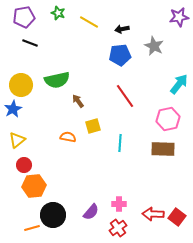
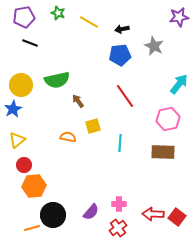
brown rectangle: moved 3 px down
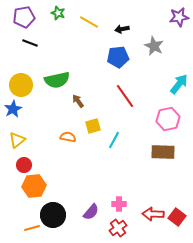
blue pentagon: moved 2 px left, 2 px down
cyan line: moved 6 px left, 3 px up; rotated 24 degrees clockwise
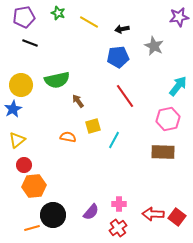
cyan arrow: moved 1 px left, 2 px down
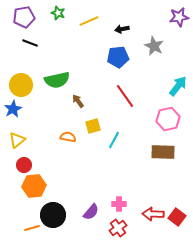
yellow line: moved 1 px up; rotated 54 degrees counterclockwise
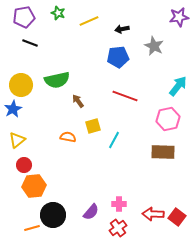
red line: rotated 35 degrees counterclockwise
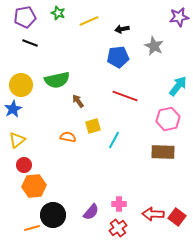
purple pentagon: moved 1 px right
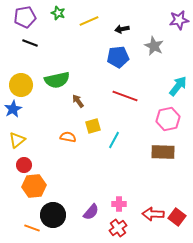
purple star: moved 3 px down
orange line: rotated 35 degrees clockwise
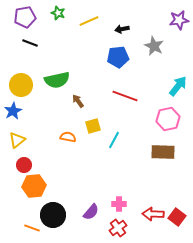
blue star: moved 2 px down
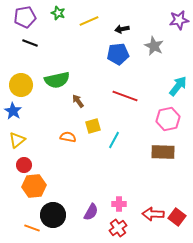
blue pentagon: moved 3 px up
blue star: rotated 12 degrees counterclockwise
purple semicircle: rotated 12 degrees counterclockwise
